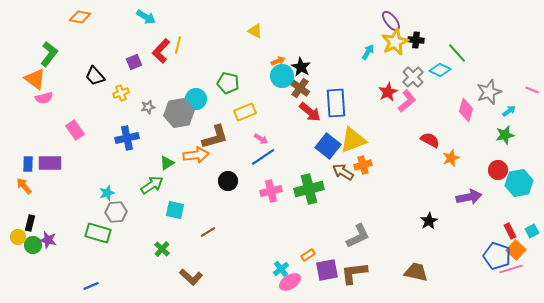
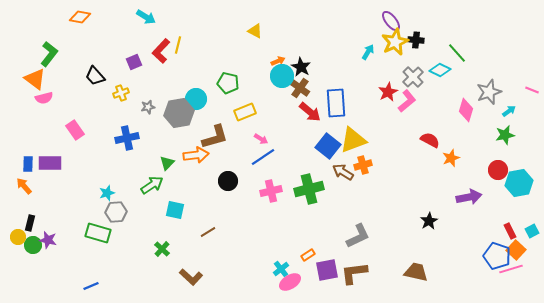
green triangle at (167, 163): rotated 14 degrees counterclockwise
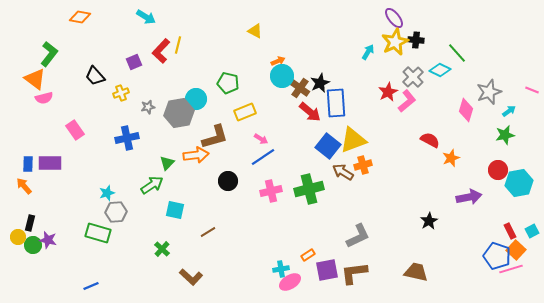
purple ellipse at (391, 21): moved 3 px right, 3 px up
black star at (301, 67): moved 19 px right, 16 px down; rotated 18 degrees clockwise
cyan cross at (281, 269): rotated 28 degrees clockwise
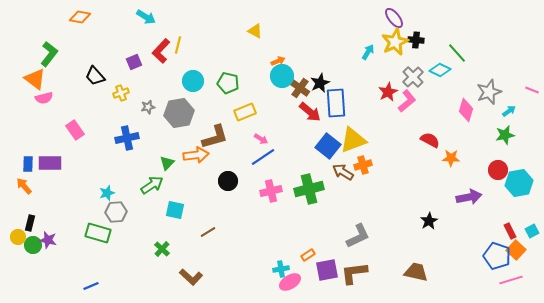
cyan circle at (196, 99): moved 3 px left, 18 px up
orange star at (451, 158): rotated 24 degrees clockwise
pink line at (511, 269): moved 11 px down
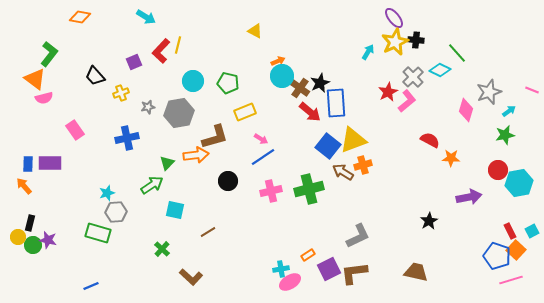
purple square at (327, 270): moved 2 px right, 1 px up; rotated 15 degrees counterclockwise
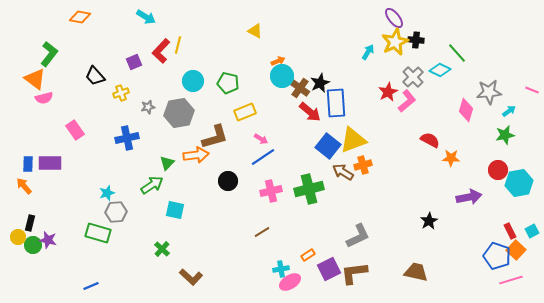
gray star at (489, 92): rotated 15 degrees clockwise
brown line at (208, 232): moved 54 px right
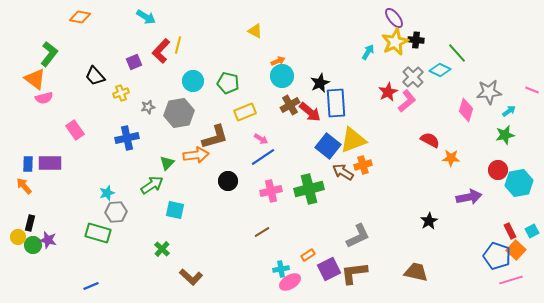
brown cross at (300, 88): moved 10 px left, 17 px down; rotated 24 degrees clockwise
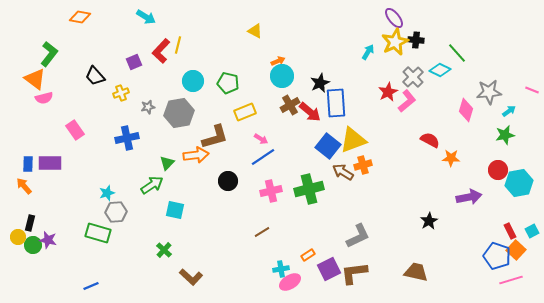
green cross at (162, 249): moved 2 px right, 1 px down
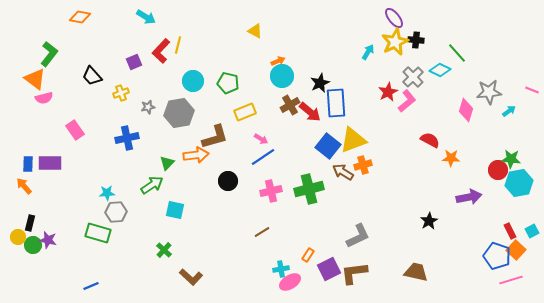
black trapezoid at (95, 76): moved 3 px left
green star at (505, 135): moved 6 px right, 24 px down; rotated 18 degrees clockwise
cyan star at (107, 193): rotated 14 degrees clockwise
orange rectangle at (308, 255): rotated 24 degrees counterclockwise
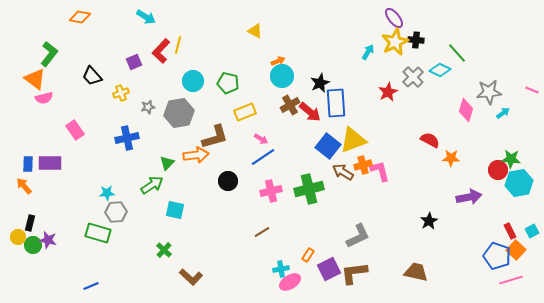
pink L-shape at (407, 101): moved 27 px left, 70 px down; rotated 65 degrees counterclockwise
cyan arrow at (509, 111): moved 6 px left, 2 px down
